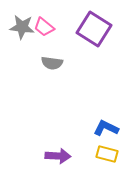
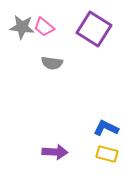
purple arrow: moved 3 px left, 4 px up
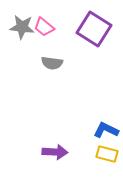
blue L-shape: moved 2 px down
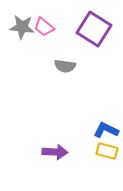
gray semicircle: moved 13 px right, 3 px down
yellow rectangle: moved 3 px up
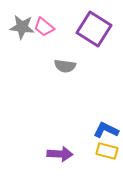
purple arrow: moved 5 px right, 2 px down
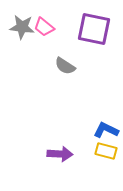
purple square: rotated 20 degrees counterclockwise
gray semicircle: rotated 25 degrees clockwise
yellow rectangle: moved 1 px left
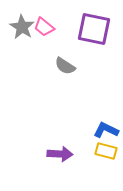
gray star: rotated 25 degrees clockwise
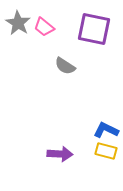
gray star: moved 4 px left, 4 px up
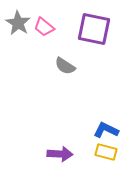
yellow rectangle: moved 1 px down
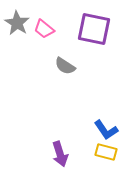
gray star: moved 1 px left
pink trapezoid: moved 2 px down
blue L-shape: rotated 150 degrees counterclockwise
purple arrow: rotated 70 degrees clockwise
